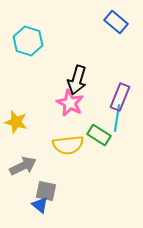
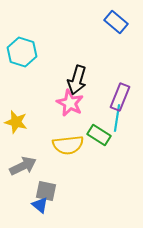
cyan hexagon: moved 6 px left, 11 px down
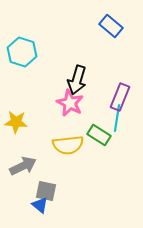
blue rectangle: moved 5 px left, 4 px down
yellow star: rotated 10 degrees counterclockwise
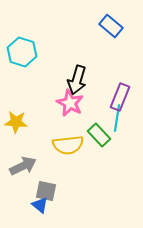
green rectangle: rotated 15 degrees clockwise
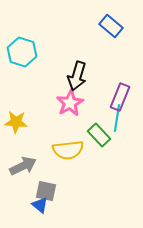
black arrow: moved 4 px up
pink star: rotated 16 degrees clockwise
yellow semicircle: moved 5 px down
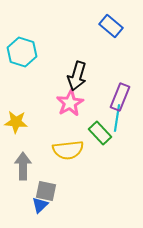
green rectangle: moved 1 px right, 2 px up
gray arrow: rotated 64 degrees counterclockwise
blue triangle: rotated 36 degrees clockwise
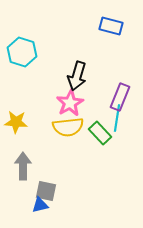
blue rectangle: rotated 25 degrees counterclockwise
yellow semicircle: moved 23 px up
blue triangle: rotated 30 degrees clockwise
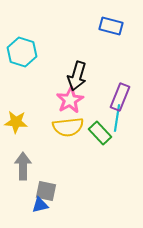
pink star: moved 3 px up
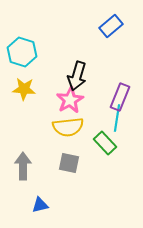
blue rectangle: rotated 55 degrees counterclockwise
yellow star: moved 8 px right, 33 px up
green rectangle: moved 5 px right, 10 px down
gray square: moved 23 px right, 28 px up
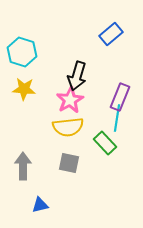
blue rectangle: moved 8 px down
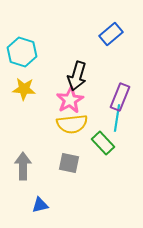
yellow semicircle: moved 4 px right, 3 px up
green rectangle: moved 2 px left
